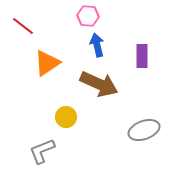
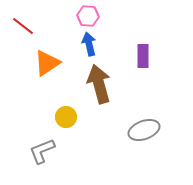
blue arrow: moved 8 px left, 1 px up
purple rectangle: moved 1 px right
brown arrow: rotated 129 degrees counterclockwise
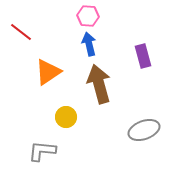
red line: moved 2 px left, 6 px down
purple rectangle: rotated 15 degrees counterclockwise
orange triangle: moved 1 px right, 9 px down
gray L-shape: rotated 28 degrees clockwise
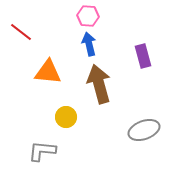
orange triangle: rotated 40 degrees clockwise
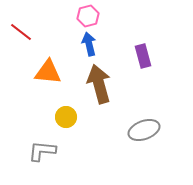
pink hexagon: rotated 20 degrees counterclockwise
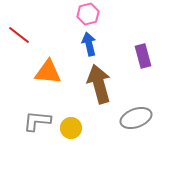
pink hexagon: moved 2 px up
red line: moved 2 px left, 3 px down
yellow circle: moved 5 px right, 11 px down
gray ellipse: moved 8 px left, 12 px up
gray L-shape: moved 5 px left, 30 px up
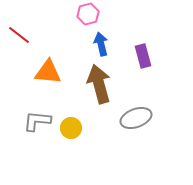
blue arrow: moved 12 px right
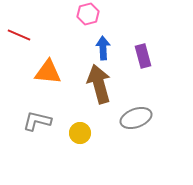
red line: rotated 15 degrees counterclockwise
blue arrow: moved 2 px right, 4 px down; rotated 10 degrees clockwise
gray L-shape: rotated 8 degrees clockwise
yellow circle: moved 9 px right, 5 px down
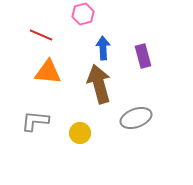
pink hexagon: moved 5 px left
red line: moved 22 px right
gray L-shape: moved 2 px left; rotated 8 degrees counterclockwise
